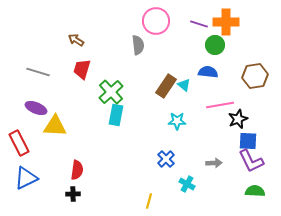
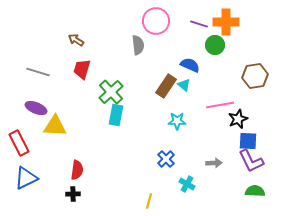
blue semicircle: moved 18 px left, 7 px up; rotated 18 degrees clockwise
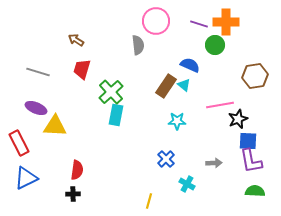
purple L-shape: rotated 16 degrees clockwise
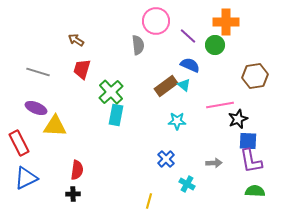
purple line: moved 11 px left, 12 px down; rotated 24 degrees clockwise
brown rectangle: rotated 20 degrees clockwise
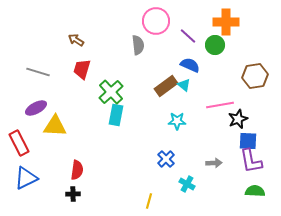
purple ellipse: rotated 50 degrees counterclockwise
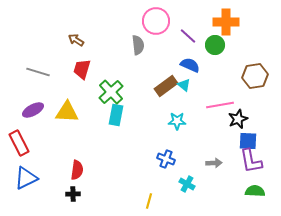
purple ellipse: moved 3 px left, 2 px down
yellow triangle: moved 12 px right, 14 px up
blue cross: rotated 24 degrees counterclockwise
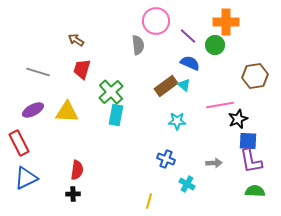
blue semicircle: moved 2 px up
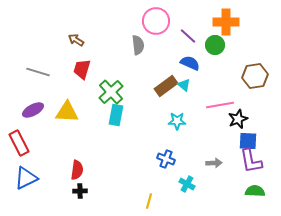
black cross: moved 7 px right, 3 px up
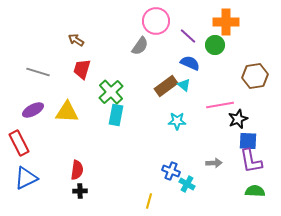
gray semicircle: moved 2 px right, 1 px down; rotated 42 degrees clockwise
blue cross: moved 5 px right, 12 px down
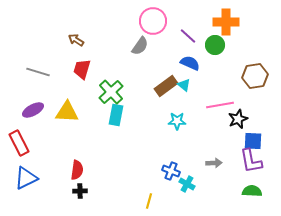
pink circle: moved 3 px left
blue square: moved 5 px right
green semicircle: moved 3 px left
